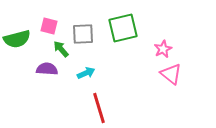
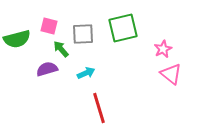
purple semicircle: rotated 20 degrees counterclockwise
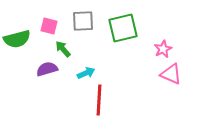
gray square: moved 13 px up
green arrow: moved 2 px right
pink triangle: rotated 15 degrees counterclockwise
red line: moved 8 px up; rotated 20 degrees clockwise
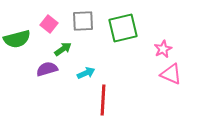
pink square: moved 2 px up; rotated 24 degrees clockwise
green arrow: rotated 96 degrees clockwise
red line: moved 4 px right
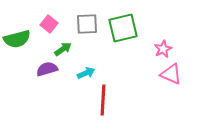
gray square: moved 4 px right, 3 px down
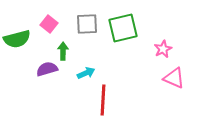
green arrow: moved 2 px down; rotated 54 degrees counterclockwise
pink triangle: moved 3 px right, 4 px down
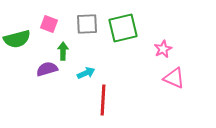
pink square: rotated 18 degrees counterclockwise
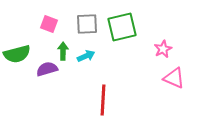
green square: moved 1 px left, 1 px up
green semicircle: moved 15 px down
cyan arrow: moved 17 px up
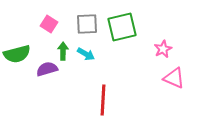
pink square: rotated 12 degrees clockwise
cyan arrow: moved 2 px up; rotated 54 degrees clockwise
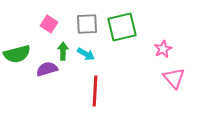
pink triangle: rotated 25 degrees clockwise
red line: moved 8 px left, 9 px up
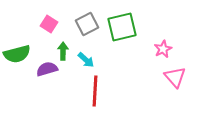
gray square: rotated 25 degrees counterclockwise
cyan arrow: moved 6 px down; rotated 12 degrees clockwise
pink triangle: moved 1 px right, 1 px up
